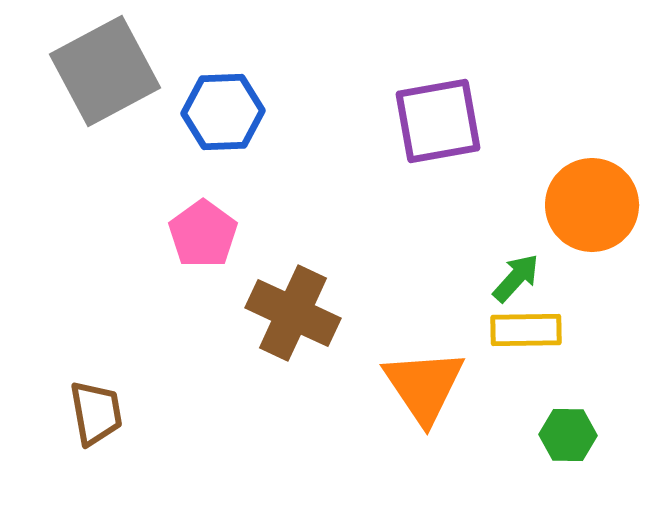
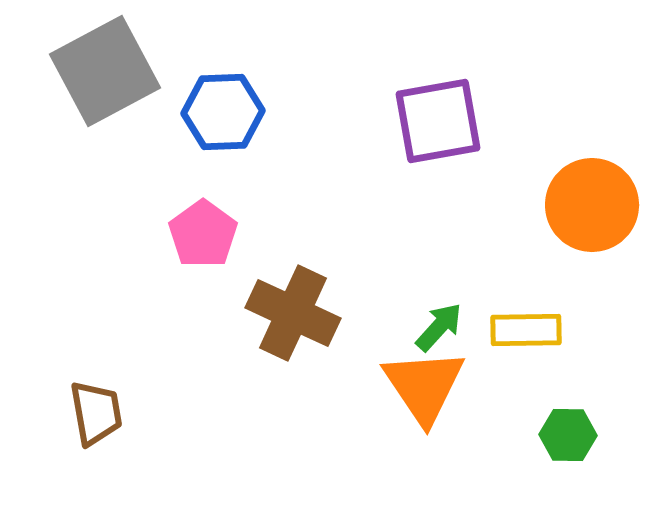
green arrow: moved 77 px left, 49 px down
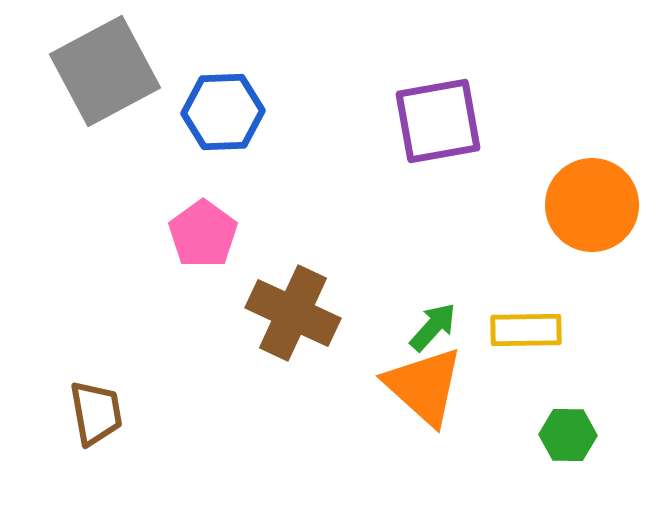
green arrow: moved 6 px left
orange triangle: rotated 14 degrees counterclockwise
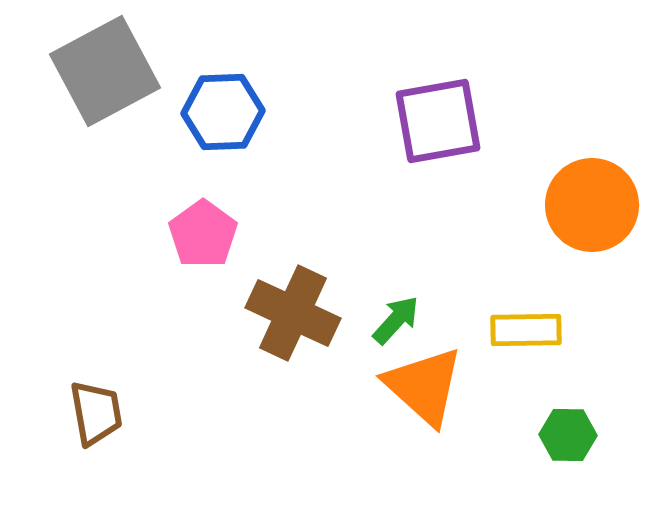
green arrow: moved 37 px left, 7 px up
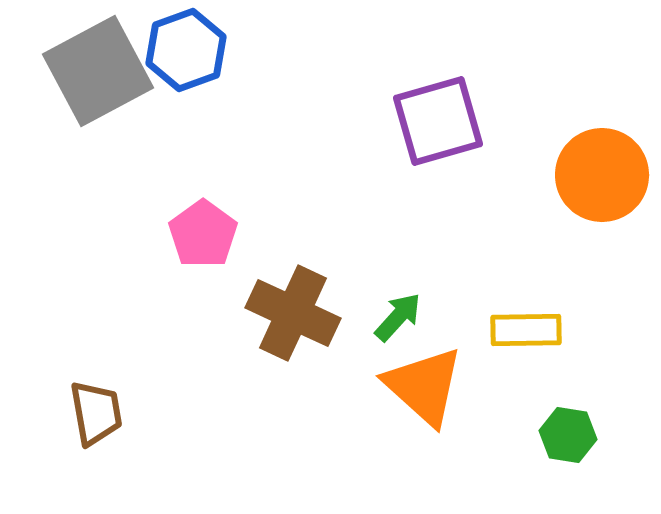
gray square: moved 7 px left
blue hexagon: moved 37 px left, 62 px up; rotated 18 degrees counterclockwise
purple square: rotated 6 degrees counterclockwise
orange circle: moved 10 px right, 30 px up
green arrow: moved 2 px right, 3 px up
green hexagon: rotated 8 degrees clockwise
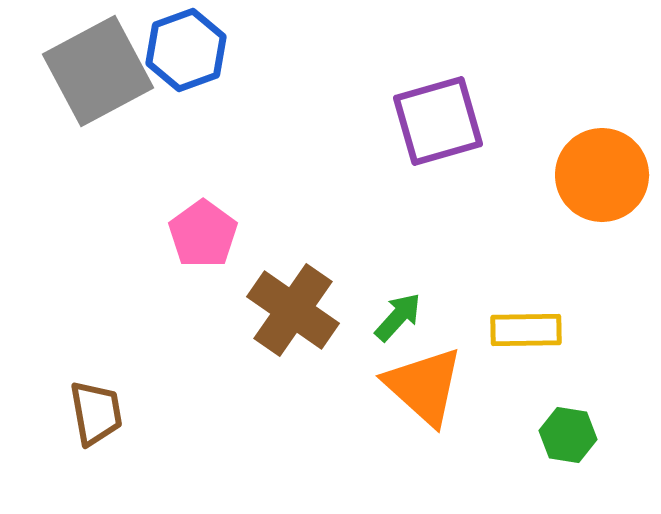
brown cross: moved 3 px up; rotated 10 degrees clockwise
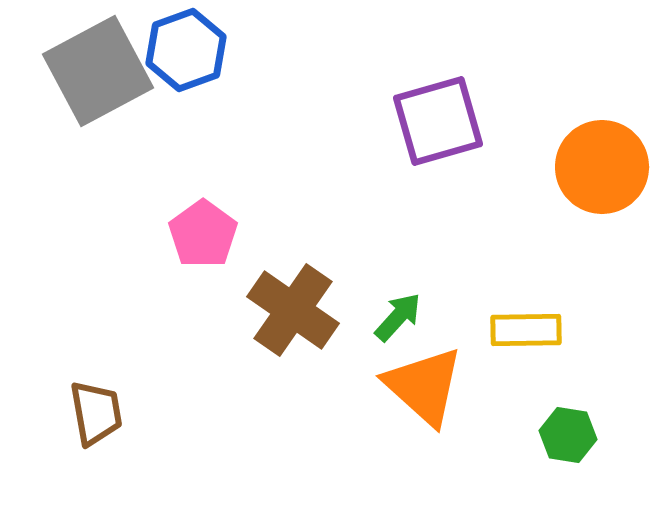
orange circle: moved 8 px up
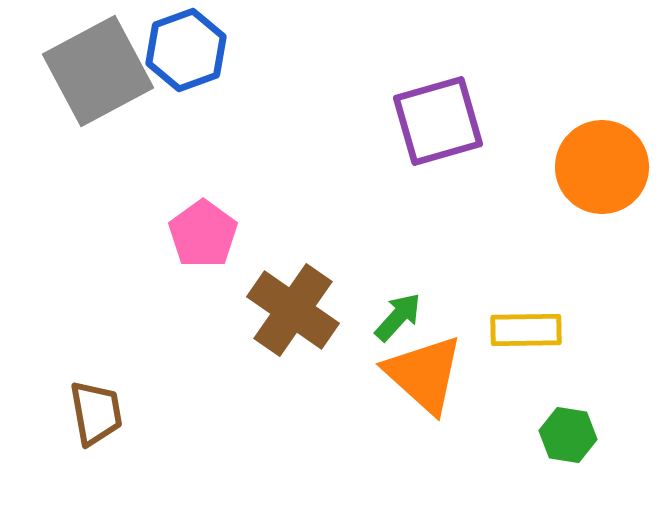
orange triangle: moved 12 px up
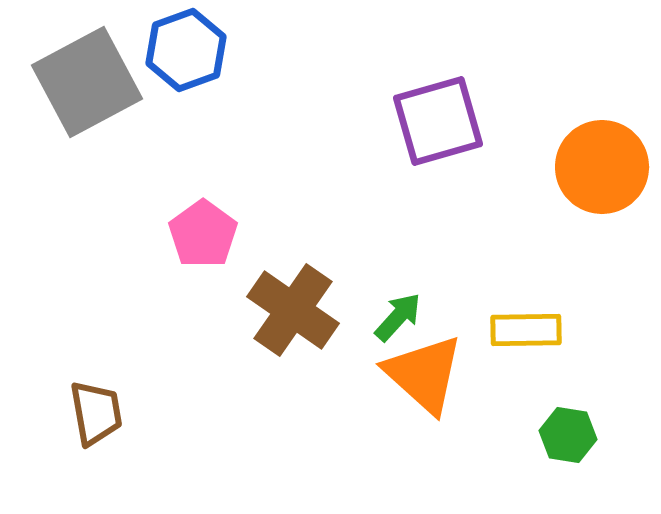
gray square: moved 11 px left, 11 px down
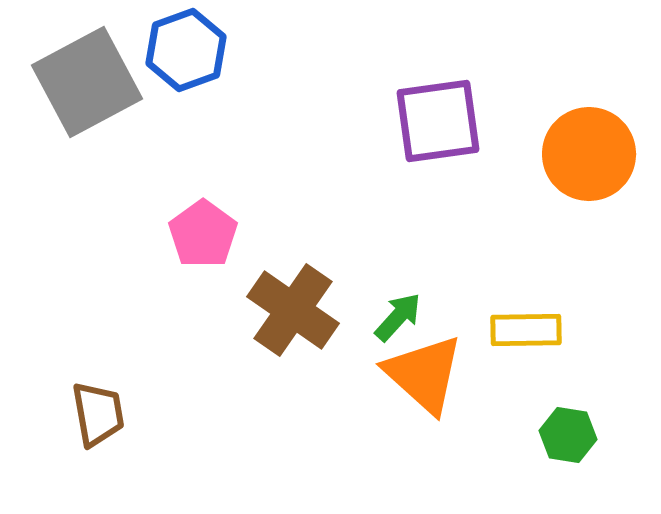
purple square: rotated 8 degrees clockwise
orange circle: moved 13 px left, 13 px up
brown trapezoid: moved 2 px right, 1 px down
